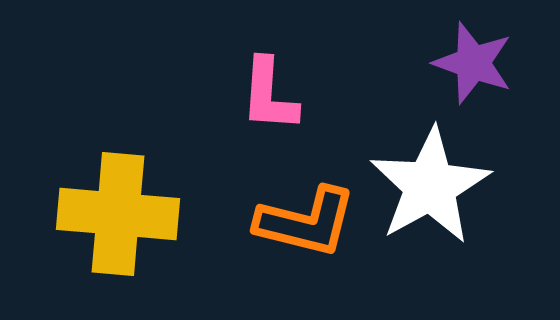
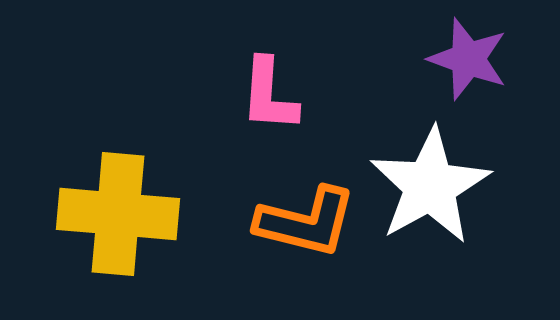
purple star: moved 5 px left, 4 px up
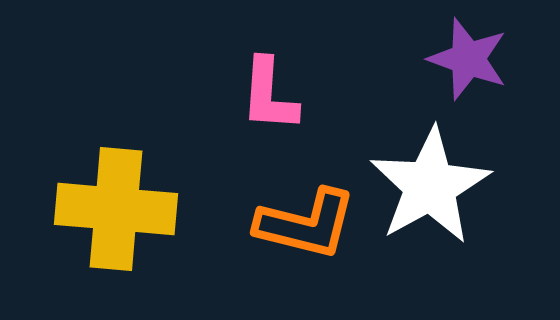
yellow cross: moved 2 px left, 5 px up
orange L-shape: moved 2 px down
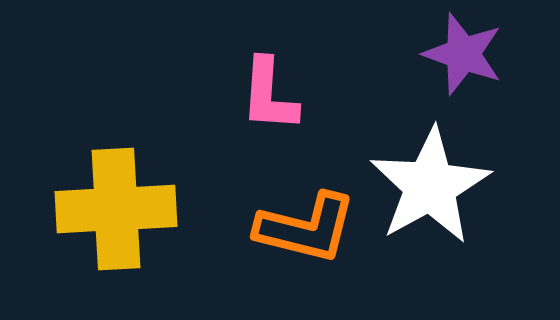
purple star: moved 5 px left, 5 px up
yellow cross: rotated 8 degrees counterclockwise
orange L-shape: moved 4 px down
